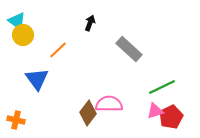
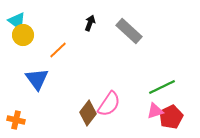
gray rectangle: moved 18 px up
pink semicircle: rotated 124 degrees clockwise
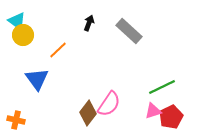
black arrow: moved 1 px left
pink triangle: moved 2 px left
